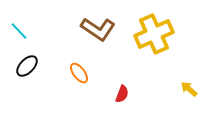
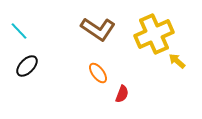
orange ellipse: moved 19 px right
yellow arrow: moved 12 px left, 28 px up
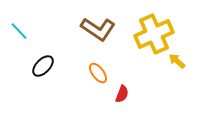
black ellipse: moved 16 px right
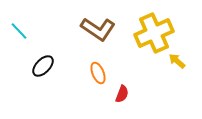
yellow cross: moved 1 px up
orange ellipse: rotated 15 degrees clockwise
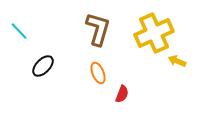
brown L-shape: rotated 108 degrees counterclockwise
yellow arrow: rotated 18 degrees counterclockwise
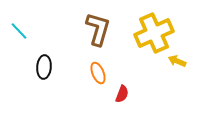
black ellipse: moved 1 px right, 1 px down; rotated 40 degrees counterclockwise
